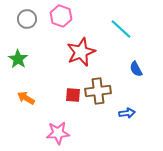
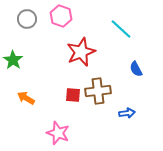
green star: moved 5 px left, 1 px down
pink star: rotated 25 degrees clockwise
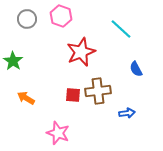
green star: moved 1 px down
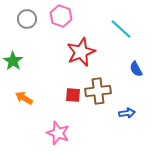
orange arrow: moved 2 px left
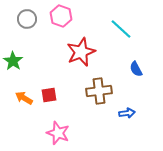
brown cross: moved 1 px right
red square: moved 24 px left; rotated 14 degrees counterclockwise
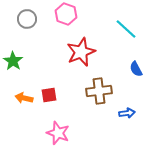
pink hexagon: moved 5 px right, 2 px up
cyan line: moved 5 px right
orange arrow: rotated 18 degrees counterclockwise
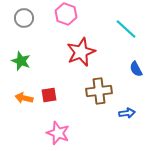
gray circle: moved 3 px left, 1 px up
green star: moved 8 px right; rotated 12 degrees counterclockwise
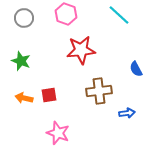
cyan line: moved 7 px left, 14 px up
red star: moved 2 px up; rotated 16 degrees clockwise
